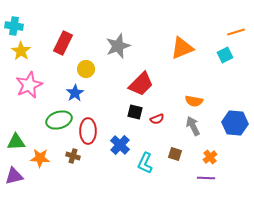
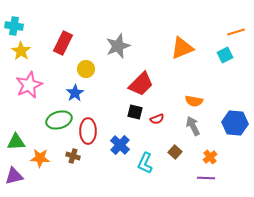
brown square: moved 2 px up; rotated 24 degrees clockwise
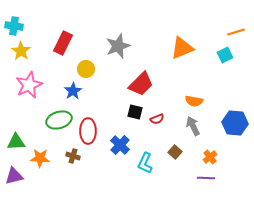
blue star: moved 2 px left, 2 px up
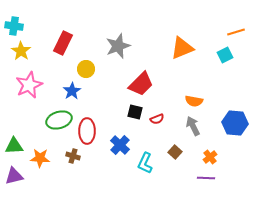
blue star: moved 1 px left
red ellipse: moved 1 px left
green triangle: moved 2 px left, 4 px down
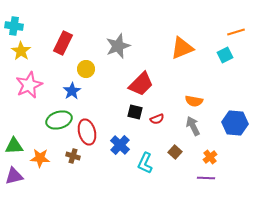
red ellipse: moved 1 px down; rotated 15 degrees counterclockwise
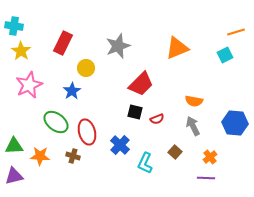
orange triangle: moved 5 px left
yellow circle: moved 1 px up
green ellipse: moved 3 px left, 2 px down; rotated 55 degrees clockwise
orange star: moved 2 px up
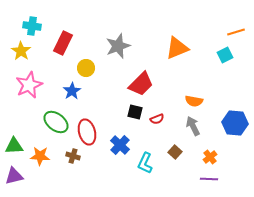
cyan cross: moved 18 px right
purple line: moved 3 px right, 1 px down
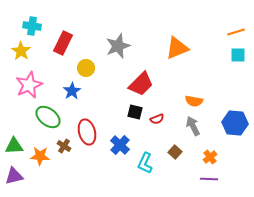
cyan square: moved 13 px right; rotated 28 degrees clockwise
green ellipse: moved 8 px left, 5 px up
brown cross: moved 9 px left, 10 px up; rotated 16 degrees clockwise
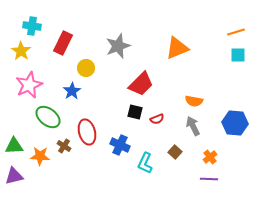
blue cross: rotated 18 degrees counterclockwise
